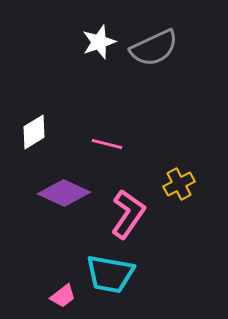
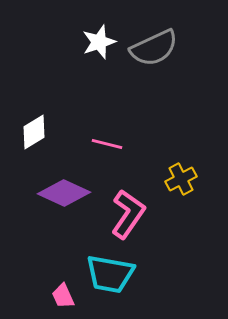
yellow cross: moved 2 px right, 5 px up
pink trapezoid: rotated 104 degrees clockwise
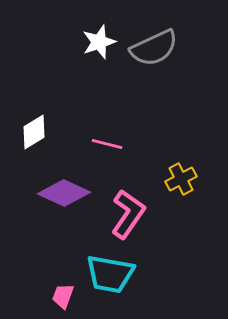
pink trapezoid: rotated 44 degrees clockwise
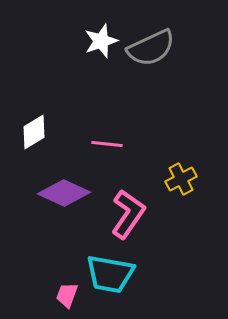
white star: moved 2 px right, 1 px up
gray semicircle: moved 3 px left
pink line: rotated 8 degrees counterclockwise
pink trapezoid: moved 4 px right, 1 px up
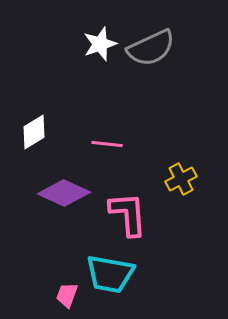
white star: moved 1 px left, 3 px down
pink L-shape: rotated 39 degrees counterclockwise
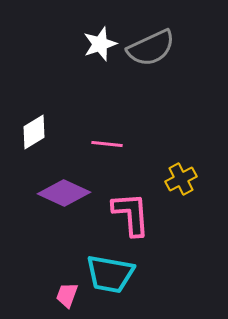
pink L-shape: moved 3 px right
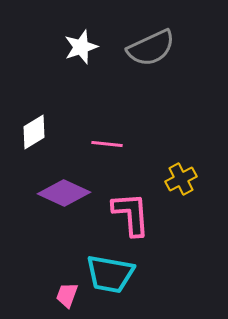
white star: moved 19 px left, 3 px down
